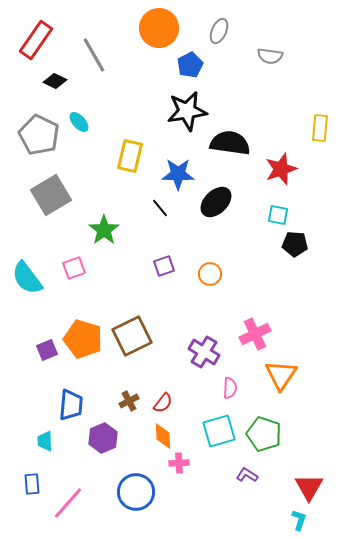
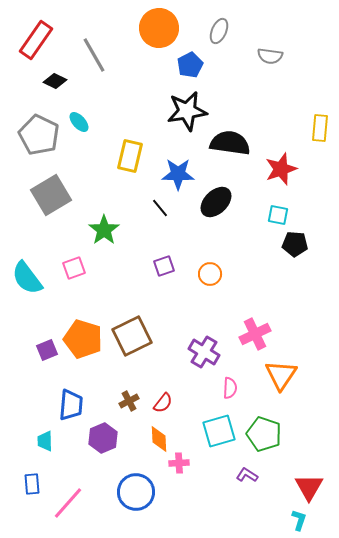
orange diamond at (163, 436): moved 4 px left, 3 px down
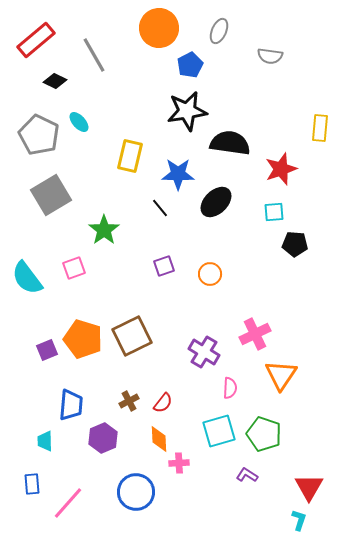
red rectangle at (36, 40): rotated 15 degrees clockwise
cyan square at (278, 215): moved 4 px left, 3 px up; rotated 15 degrees counterclockwise
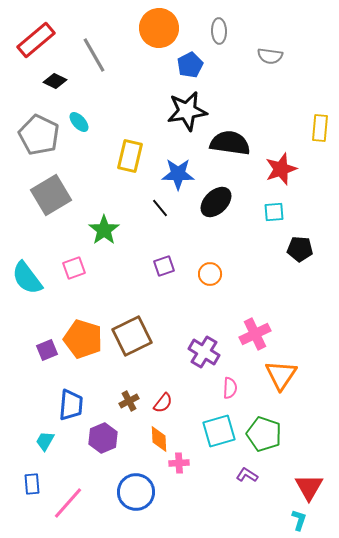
gray ellipse at (219, 31): rotated 25 degrees counterclockwise
black pentagon at (295, 244): moved 5 px right, 5 px down
cyan trapezoid at (45, 441): rotated 30 degrees clockwise
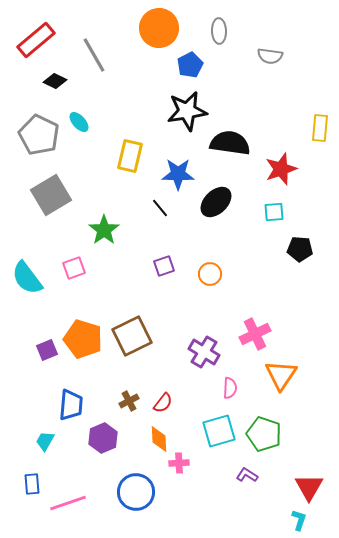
pink line at (68, 503): rotated 30 degrees clockwise
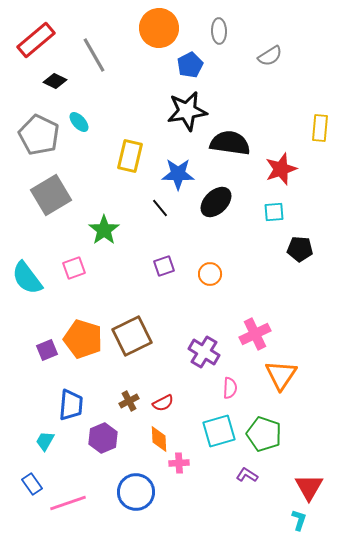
gray semicircle at (270, 56): rotated 40 degrees counterclockwise
red semicircle at (163, 403): rotated 25 degrees clockwise
blue rectangle at (32, 484): rotated 30 degrees counterclockwise
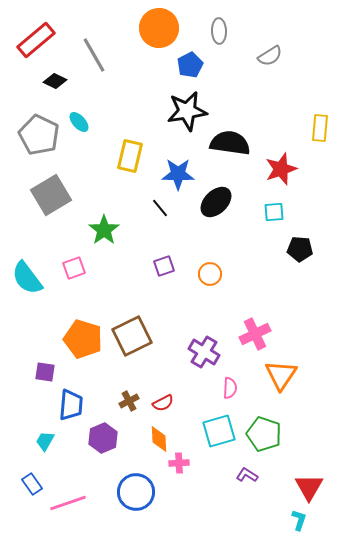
purple square at (47, 350): moved 2 px left, 22 px down; rotated 30 degrees clockwise
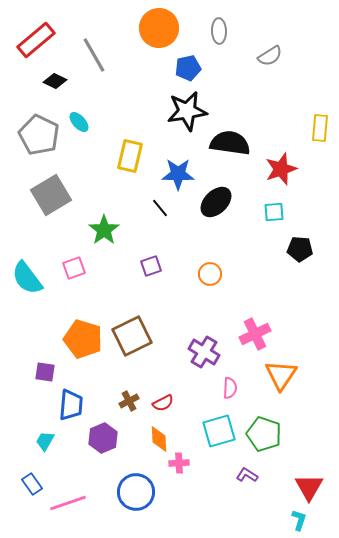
blue pentagon at (190, 65): moved 2 px left, 3 px down; rotated 15 degrees clockwise
purple square at (164, 266): moved 13 px left
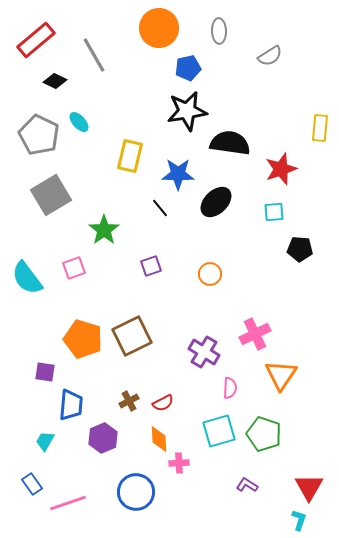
purple L-shape at (247, 475): moved 10 px down
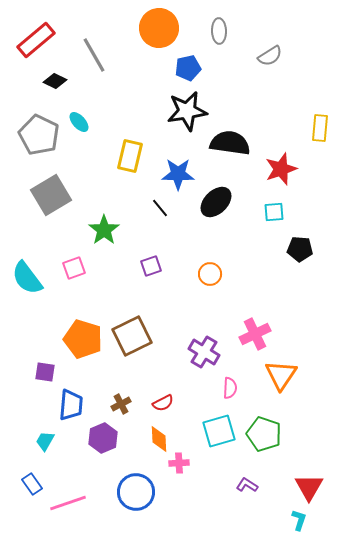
brown cross at (129, 401): moved 8 px left, 3 px down
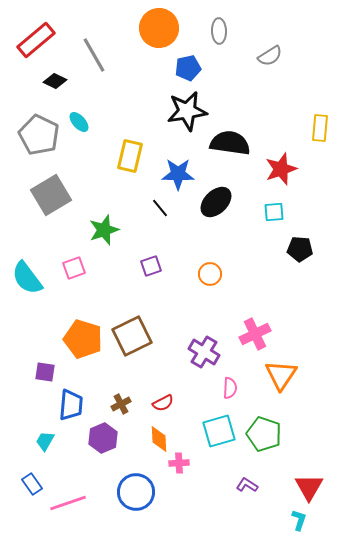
green star at (104, 230): rotated 16 degrees clockwise
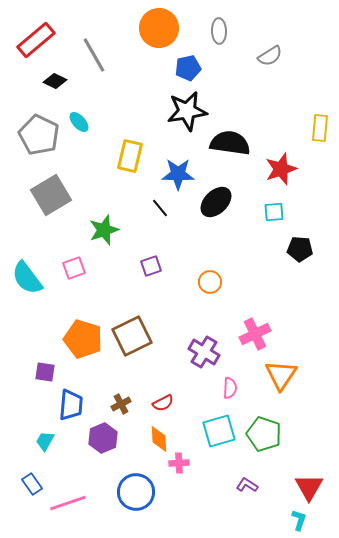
orange circle at (210, 274): moved 8 px down
